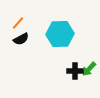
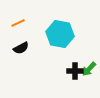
orange line: rotated 24 degrees clockwise
cyan hexagon: rotated 12 degrees clockwise
black semicircle: moved 9 px down
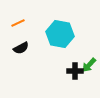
green arrow: moved 4 px up
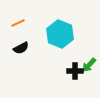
cyan hexagon: rotated 12 degrees clockwise
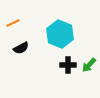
orange line: moved 5 px left
black cross: moved 7 px left, 6 px up
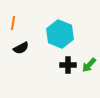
orange line: rotated 56 degrees counterclockwise
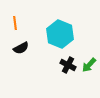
orange line: moved 2 px right; rotated 16 degrees counterclockwise
black cross: rotated 28 degrees clockwise
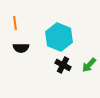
cyan hexagon: moved 1 px left, 3 px down
black semicircle: rotated 28 degrees clockwise
black cross: moved 5 px left
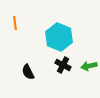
black semicircle: moved 7 px right, 24 px down; rotated 63 degrees clockwise
green arrow: moved 1 px down; rotated 35 degrees clockwise
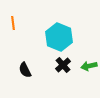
orange line: moved 2 px left
black cross: rotated 21 degrees clockwise
black semicircle: moved 3 px left, 2 px up
